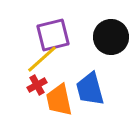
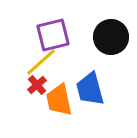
yellow line: moved 1 px left, 3 px down
red cross: rotated 12 degrees counterclockwise
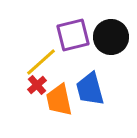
purple square: moved 20 px right
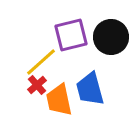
purple square: moved 2 px left
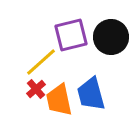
red cross: moved 1 px left, 4 px down
blue trapezoid: moved 1 px right, 5 px down
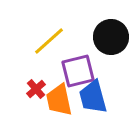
purple square: moved 7 px right, 36 px down
yellow line: moved 8 px right, 21 px up
blue trapezoid: moved 2 px right, 3 px down
